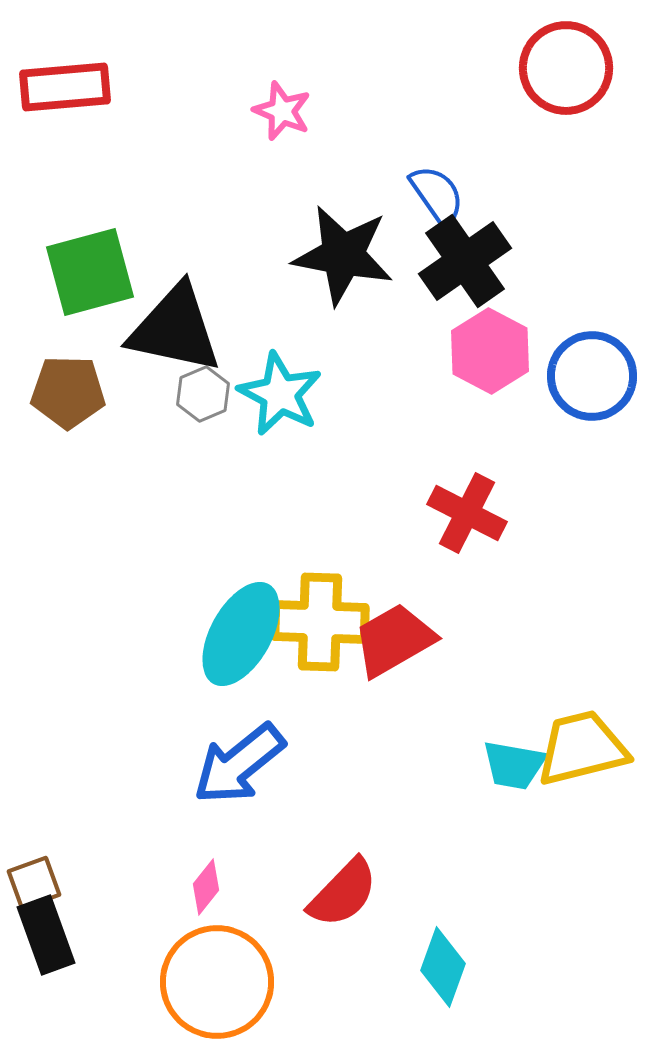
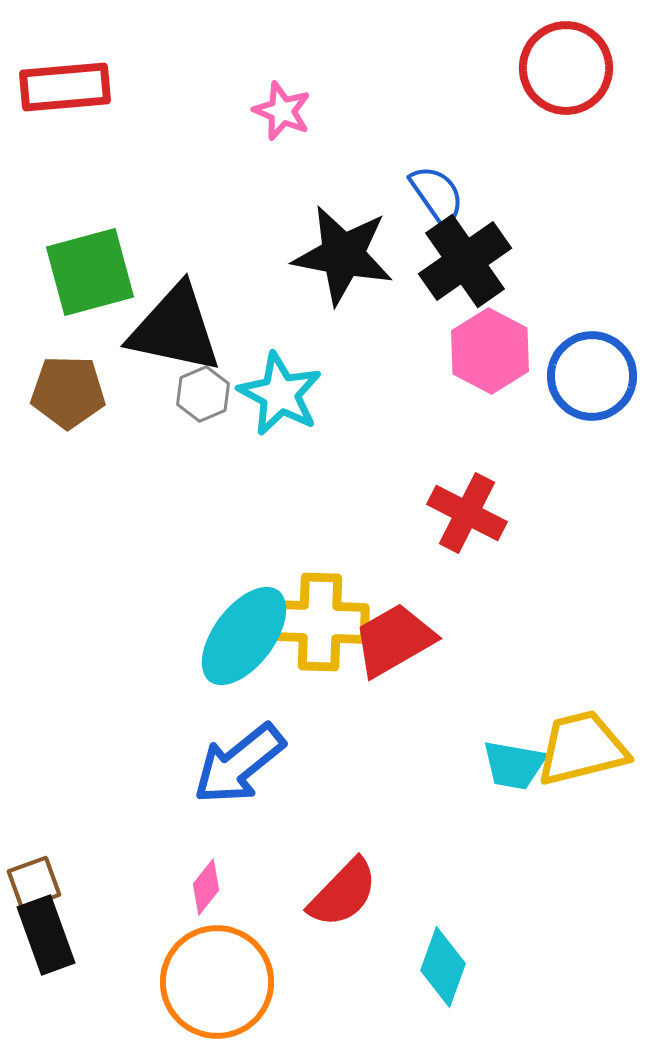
cyan ellipse: moved 3 px right, 2 px down; rotated 8 degrees clockwise
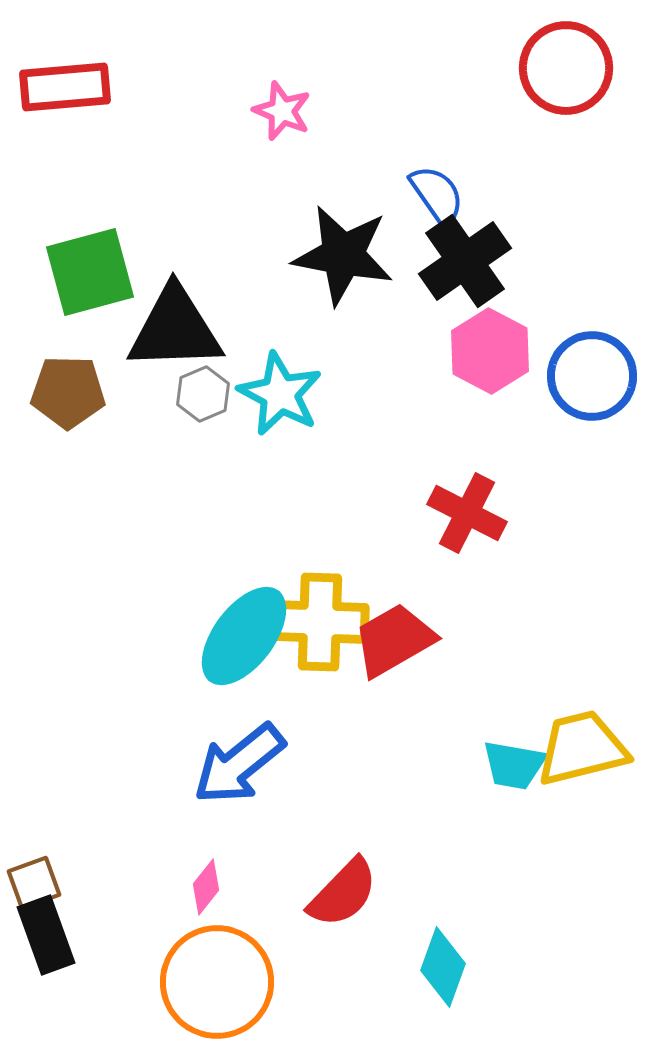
black triangle: rotated 14 degrees counterclockwise
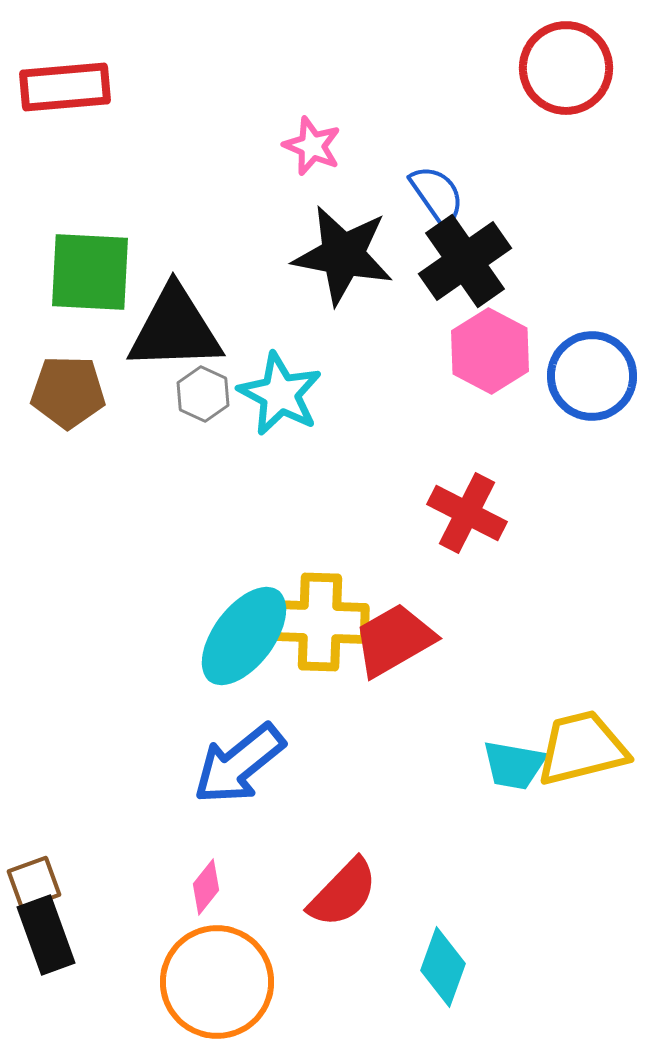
pink star: moved 30 px right, 35 px down
green square: rotated 18 degrees clockwise
gray hexagon: rotated 12 degrees counterclockwise
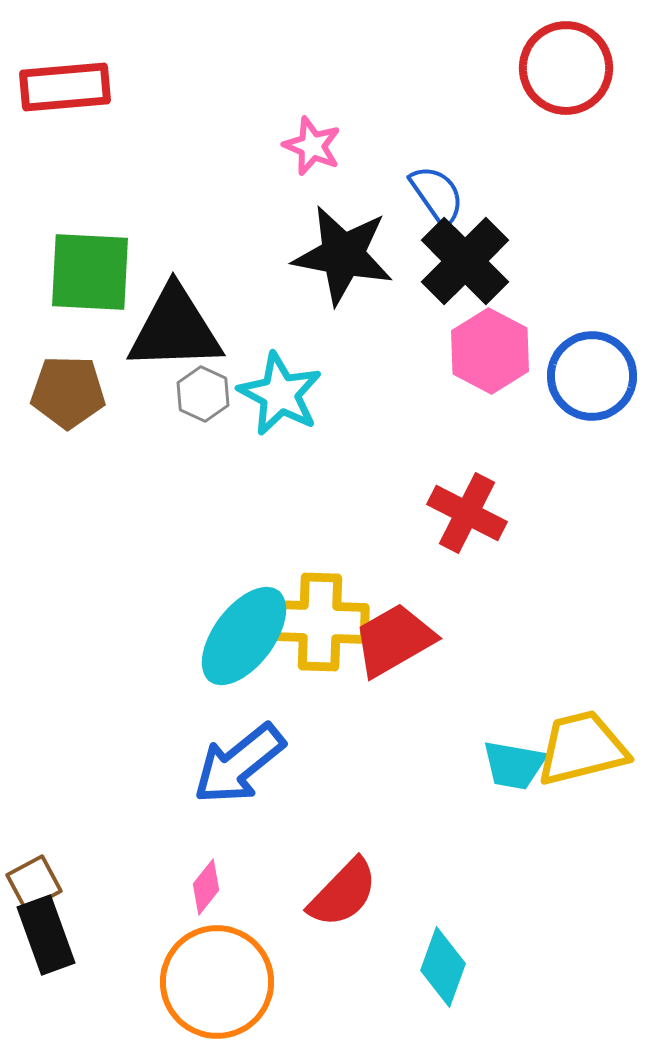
black cross: rotated 10 degrees counterclockwise
brown square: rotated 8 degrees counterclockwise
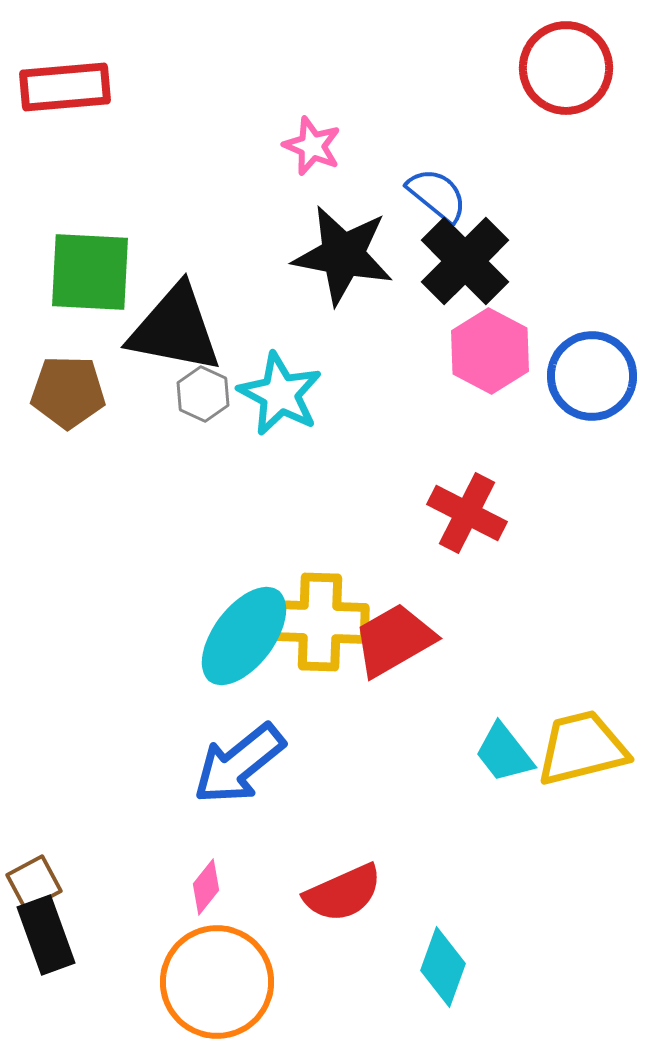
blue semicircle: rotated 16 degrees counterclockwise
black triangle: rotated 13 degrees clockwise
cyan trapezoid: moved 10 px left, 12 px up; rotated 42 degrees clockwise
red semicircle: rotated 22 degrees clockwise
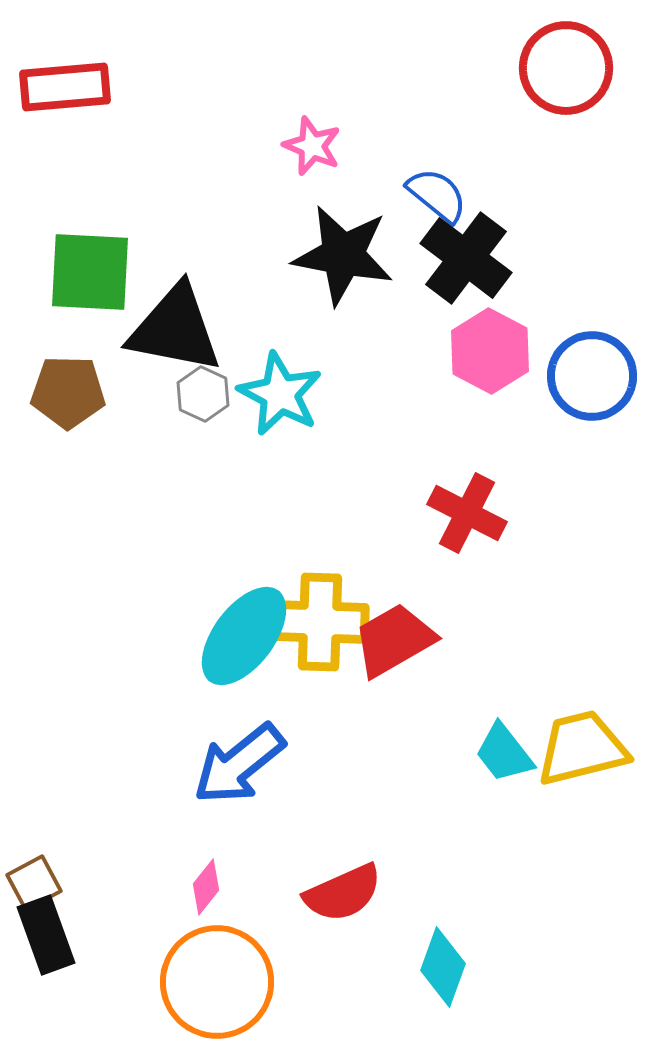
black cross: moved 1 px right, 3 px up; rotated 8 degrees counterclockwise
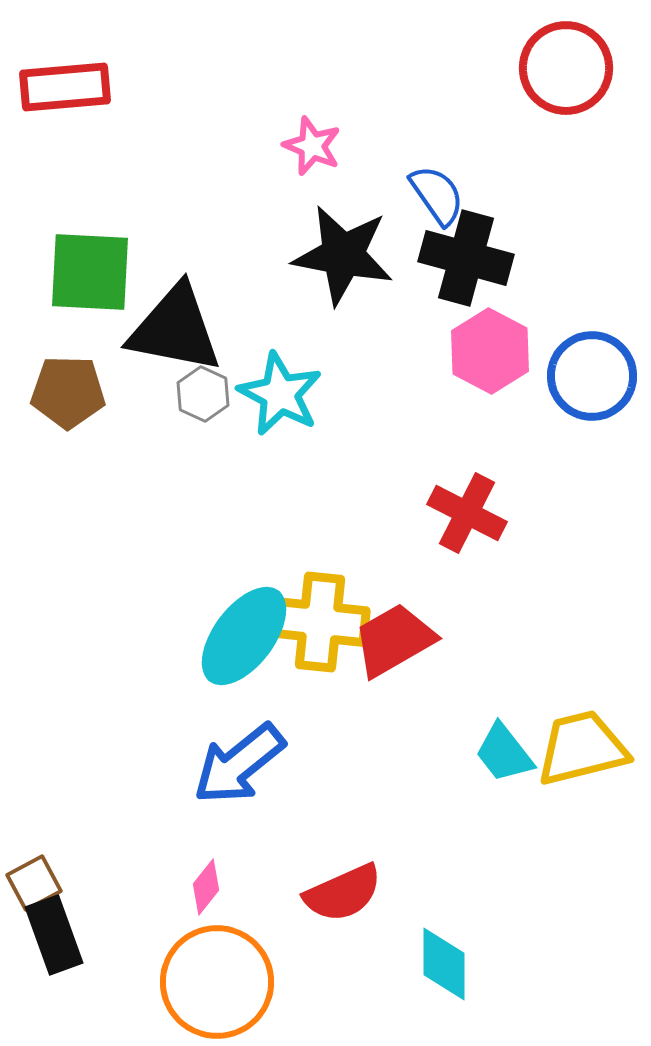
blue semicircle: rotated 16 degrees clockwise
black cross: rotated 22 degrees counterclockwise
yellow cross: rotated 4 degrees clockwise
black rectangle: moved 8 px right
cyan diamond: moved 1 px right, 3 px up; rotated 20 degrees counterclockwise
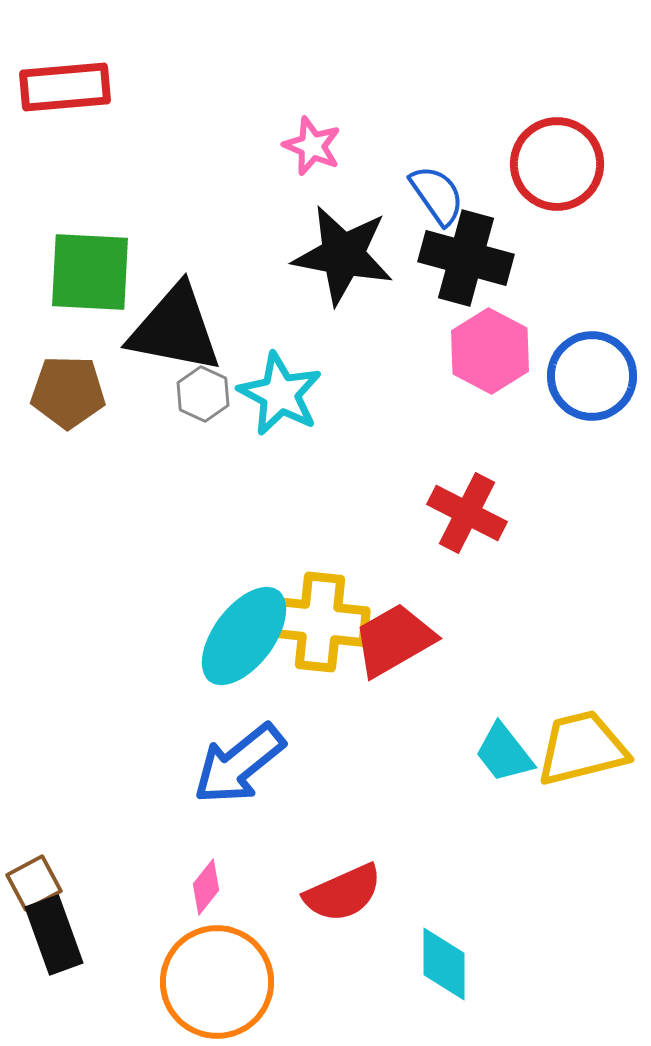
red circle: moved 9 px left, 96 px down
